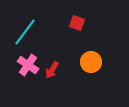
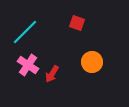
cyan line: rotated 8 degrees clockwise
orange circle: moved 1 px right
red arrow: moved 4 px down
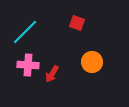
pink cross: rotated 30 degrees counterclockwise
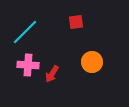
red square: moved 1 px left, 1 px up; rotated 28 degrees counterclockwise
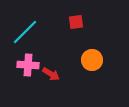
orange circle: moved 2 px up
red arrow: moved 1 px left; rotated 90 degrees counterclockwise
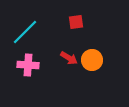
red arrow: moved 18 px right, 16 px up
